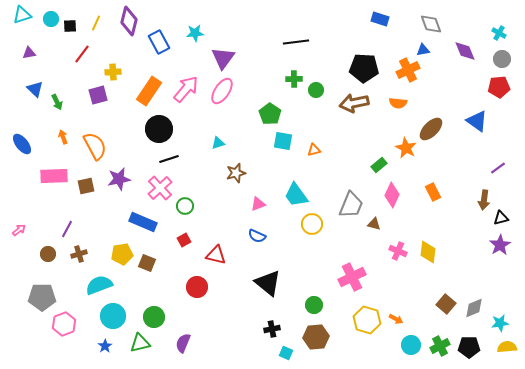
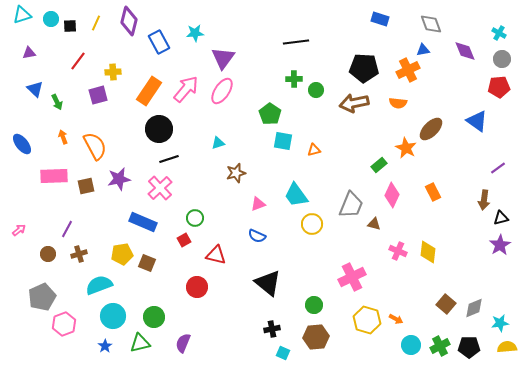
red line at (82, 54): moved 4 px left, 7 px down
green circle at (185, 206): moved 10 px right, 12 px down
gray pentagon at (42, 297): rotated 24 degrees counterclockwise
cyan square at (286, 353): moved 3 px left
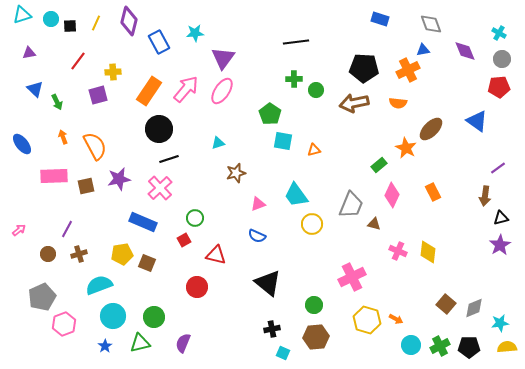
brown arrow at (484, 200): moved 1 px right, 4 px up
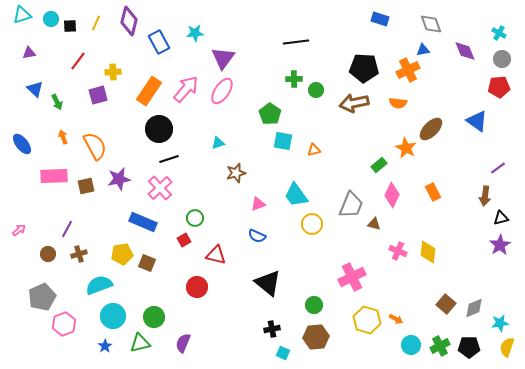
yellow semicircle at (507, 347): rotated 66 degrees counterclockwise
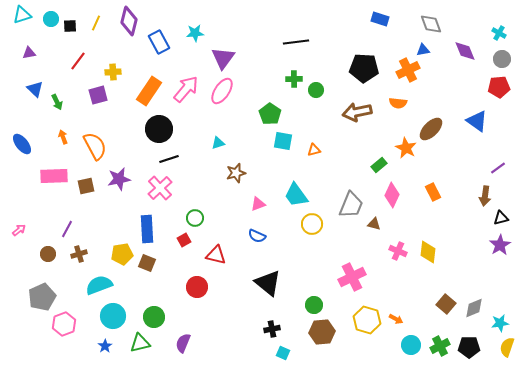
brown arrow at (354, 103): moved 3 px right, 9 px down
blue rectangle at (143, 222): moved 4 px right, 7 px down; rotated 64 degrees clockwise
brown hexagon at (316, 337): moved 6 px right, 5 px up
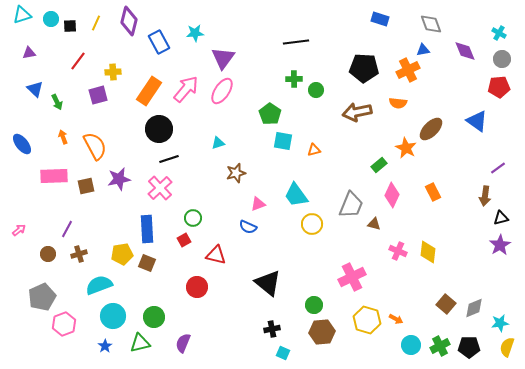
green circle at (195, 218): moved 2 px left
blue semicircle at (257, 236): moved 9 px left, 9 px up
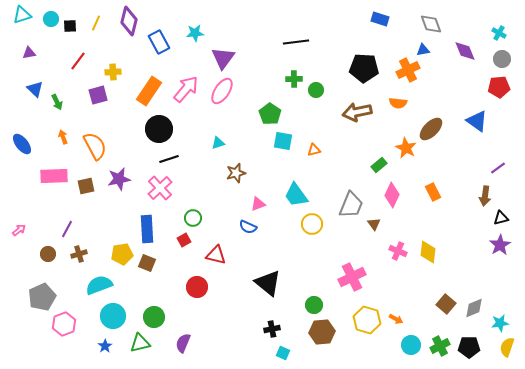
brown triangle at (374, 224): rotated 40 degrees clockwise
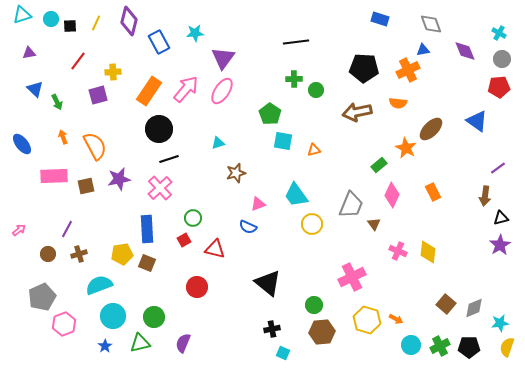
red triangle at (216, 255): moved 1 px left, 6 px up
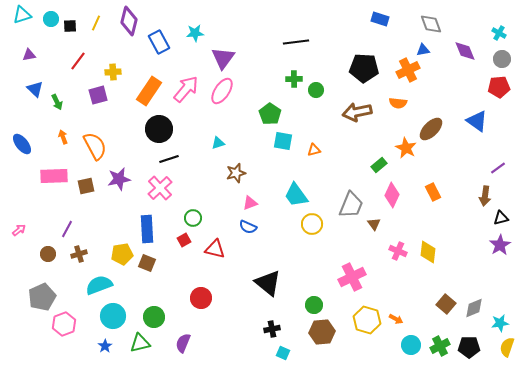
purple triangle at (29, 53): moved 2 px down
pink triangle at (258, 204): moved 8 px left, 1 px up
red circle at (197, 287): moved 4 px right, 11 px down
